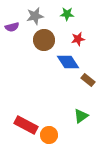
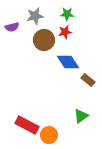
red star: moved 13 px left, 7 px up
red rectangle: moved 1 px right
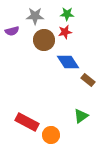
gray star: rotated 12 degrees clockwise
purple semicircle: moved 4 px down
red rectangle: moved 3 px up
orange circle: moved 2 px right
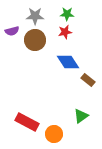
brown circle: moved 9 px left
orange circle: moved 3 px right, 1 px up
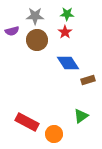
red star: rotated 24 degrees counterclockwise
brown circle: moved 2 px right
blue diamond: moved 1 px down
brown rectangle: rotated 56 degrees counterclockwise
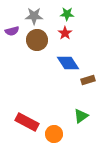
gray star: moved 1 px left
red star: moved 1 px down
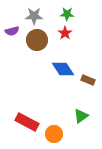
blue diamond: moved 5 px left, 6 px down
brown rectangle: rotated 40 degrees clockwise
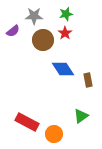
green star: moved 1 px left; rotated 16 degrees counterclockwise
purple semicircle: moved 1 px right; rotated 24 degrees counterclockwise
brown circle: moved 6 px right
brown rectangle: rotated 56 degrees clockwise
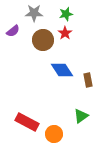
gray star: moved 3 px up
blue diamond: moved 1 px left, 1 px down
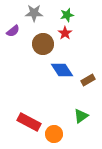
green star: moved 1 px right, 1 px down
brown circle: moved 4 px down
brown rectangle: rotated 72 degrees clockwise
red rectangle: moved 2 px right
